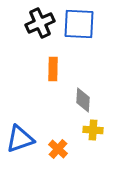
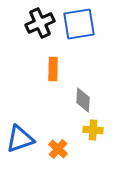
blue square: rotated 12 degrees counterclockwise
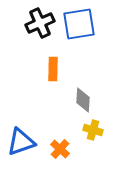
yellow cross: rotated 12 degrees clockwise
blue triangle: moved 1 px right, 3 px down
orange cross: moved 2 px right
